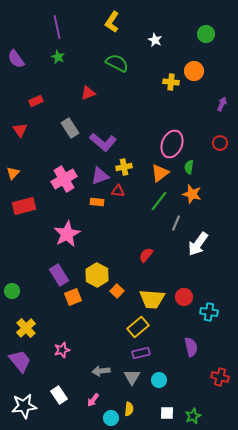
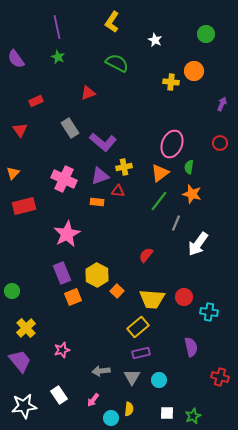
pink cross at (64, 179): rotated 35 degrees counterclockwise
purple rectangle at (59, 275): moved 3 px right, 2 px up; rotated 10 degrees clockwise
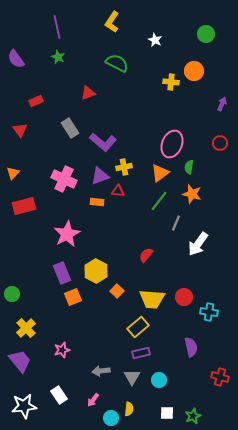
yellow hexagon at (97, 275): moved 1 px left, 4 px up
green circle at (12, 291): moved 3 px down
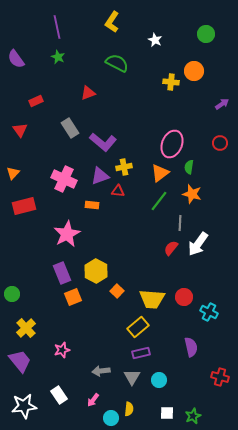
purple arrow at (222, 104): rotated 32 degrees clockwise
orange rectangle at (97, 202): moved 5 px left, 3 px down
gray line at (176, 223): moved 4 px right; rotated 21 degrees counterclockwise
red semicircle at (146, 255): moved 25 px right, 7 px up
cyan cross at (209, 312): rotated 18 degrees clockwise
